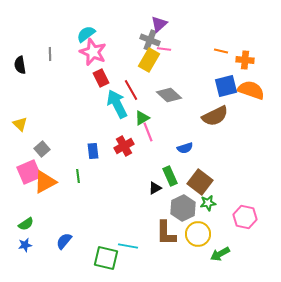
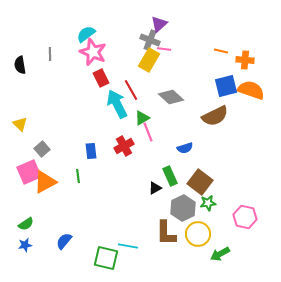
gray diamond at (169, 95): moved 2 px right, 2 px down
blue rectangle at (93, 151): moved 2 px left
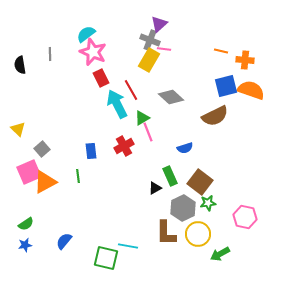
yellow triangle at (20, 124): moved 2 px left, 5 px down
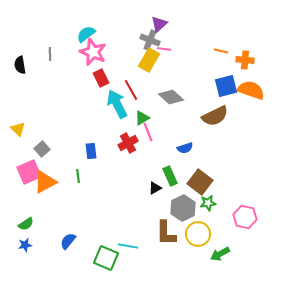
red cross at (124, 146): moved 4 px right, 3 px up
blue semicircle at (64, 241): moved 4 px right
green square at (106, 258): rotated 10 degrees clockwise
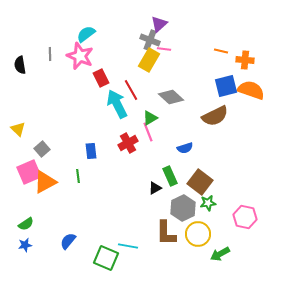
pink star at (93, 52): moved 13 px left, 4 px down
green triangle at (142, 118): moved 8 px right
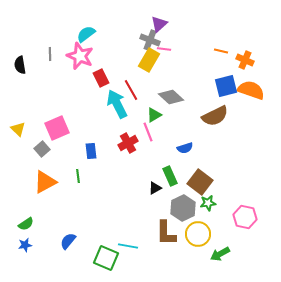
orange cross at (245, 60): rotated 18 degrees clockwise
green triangle at (150, 118): moved 4 px right, 3 px up
pink square at (29, 172): moved 28 px right, 44 px up
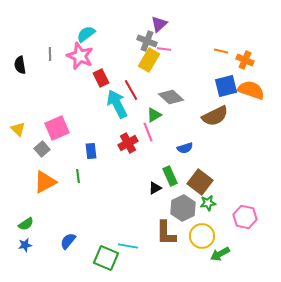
gray cross at (150, 40): moved 3 px left, 1 px down
yellow circle at (198, 234): moved 4 px right, 2 px down
